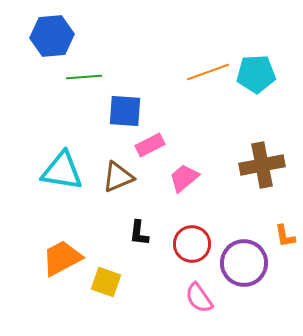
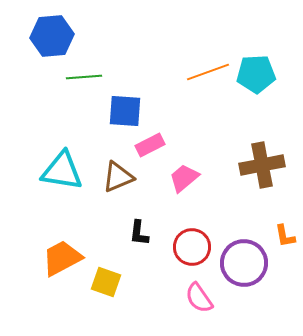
red circle: moved 3 px down
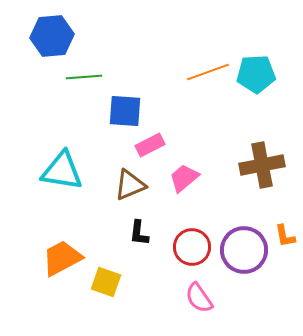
brown triangle: moved 12 px right, 8 px down
purple circle: moved 13 px up
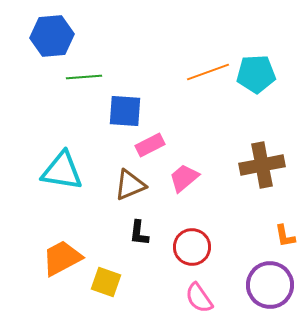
purple circle: moved 26 px right, 35 px down
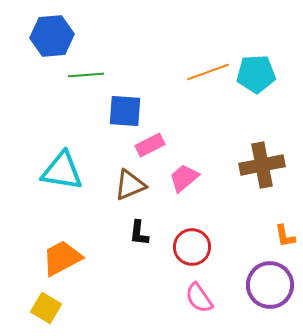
green line: moved 2 px right, 2 px up
yellow square: moved 60 px left, 26 px down; rotated 12 degrees clockwise
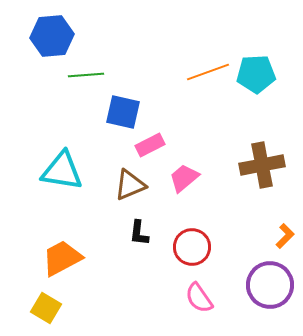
blue square: moved 2 px left, 1 px down; rotated 9 degrees clockwise
orange L-shape: rotated 125 degrees counterclockwise
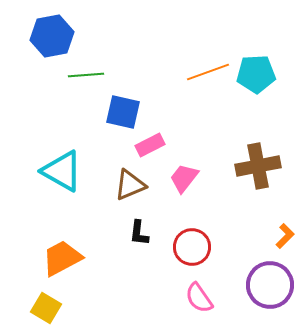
blue hexagon: rotated 6 degrees counterclockwise
brown cross: moved 4 px left, 1 px down
cyan triangle: rotated 21 degrees clockwise
pink trapezoid: rotated 12 degrees counterclockwise
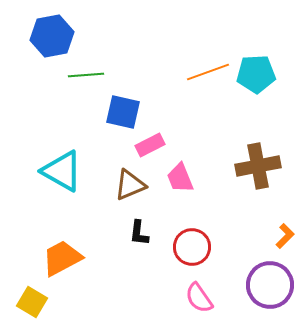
pink trapezoid: moved 4 px left; rotated 60 degrees counterclockwise
yellow square: moved 14 px left, 6 px up
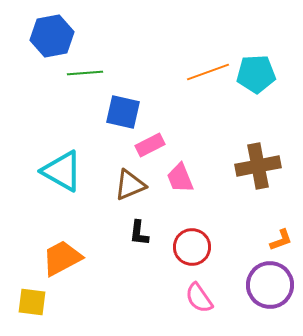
green line: moved 1 px left, 2 px up
orange L-shape: moved 4 px left, 4 px down; rotated 25 degrees clockwise
yellow square: rotated 24 degrees counterclockwise
